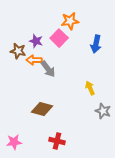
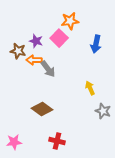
brown diamond: rotated 20 degrees clockwise
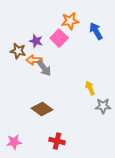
blue arrow: moved 13 px up; rotated 138 degrees clockwise
gray arrow: moved 4 px left, 1 px up
gray star: moved 5 px up; rotated 21 degrees counterclockwise
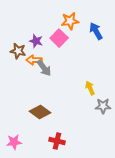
brown diamond: moved 2 px left, 3 px down
